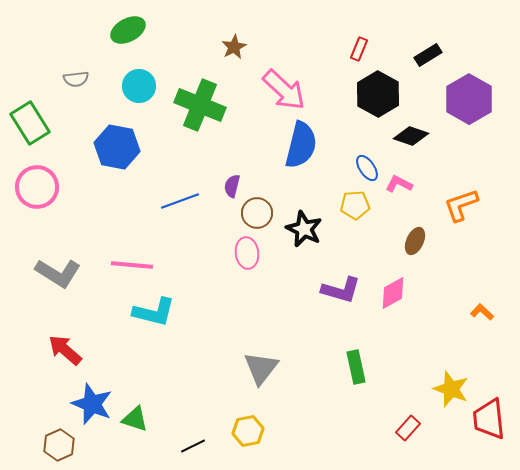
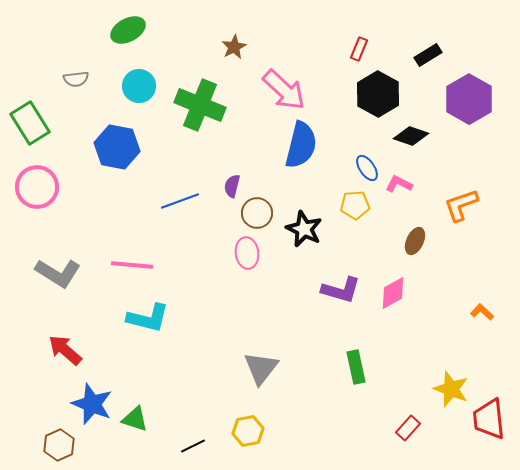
cyan L-shape at (154, 312): moved 6 px left, 6 px down
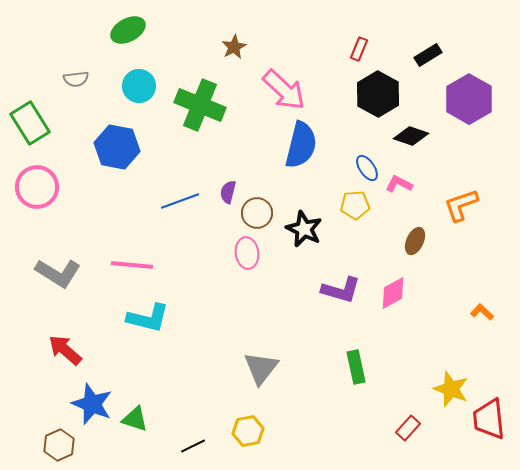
purple semicircle at (232, 186): moved 4 px left, 6 px down
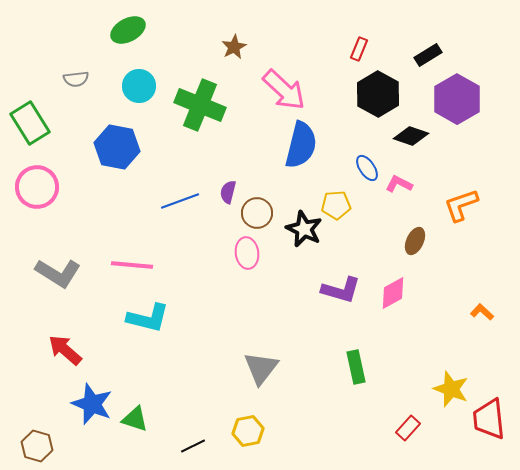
purple hexagon at (469, 99): moved 12 px left
yellow pentagon at (355, 205): moved 19 px left
brown hexagon at (59, 445): moved 22 px left, 1 px down; rotated 20 degrees counterclockwise
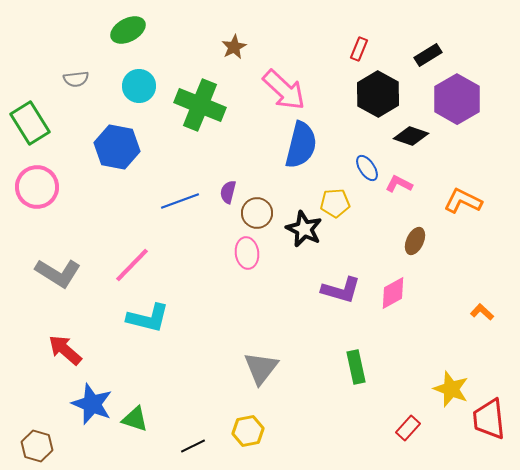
yellow pentagon at (336, 205): moved 1 px left, 2 px up
orange L-shape at (461, 205): moved 2 px right, 4 px up; rotated 45 degrees clockwise
pink line at (132, 265): rotated 51 degrees counterclockwise
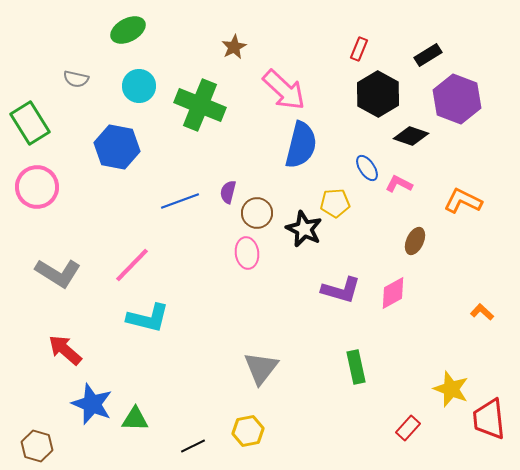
gray semicircle at (76, 79): rotated 20 degrees clockwise
purple hexagon at (457, 99): rotated 9 degrees counterclockwise
green triangle at (135, 419): rotated 16 degrees counterclockwise
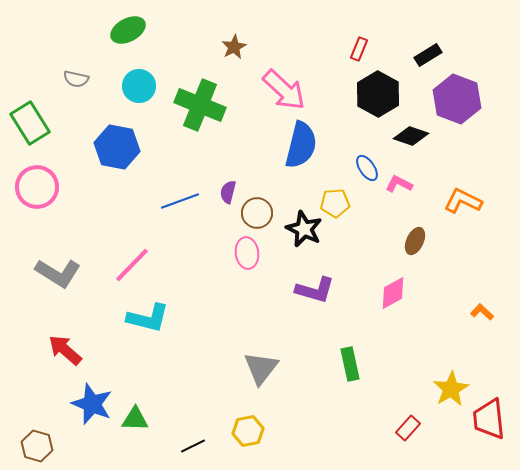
purple L-shape at (341, 290): moved 26 px left
green rectangle at (356, 367): moved 6 px left, 3 px up
yellow star at (451, 389): rotated 21 degrees clockwise
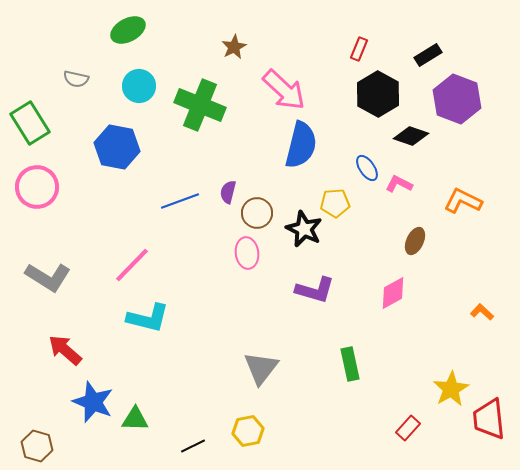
gray L-shape at (58, 273): moved 10 px left, 4 px down
blue star at (92, 404): moved 1 px right, 2 px up
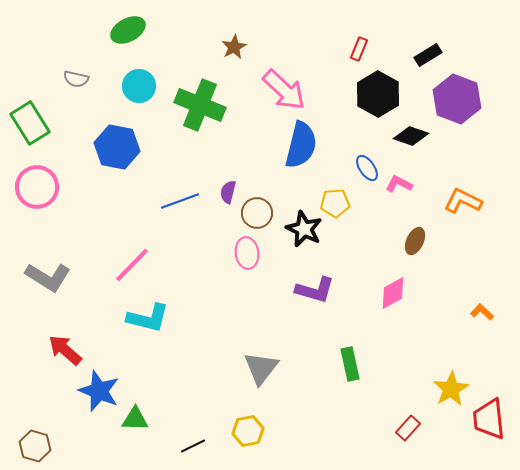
blue star at (93, 402): moved 6 px right, 11 px up
brown hexagon at (37, 446): moved 2 px left
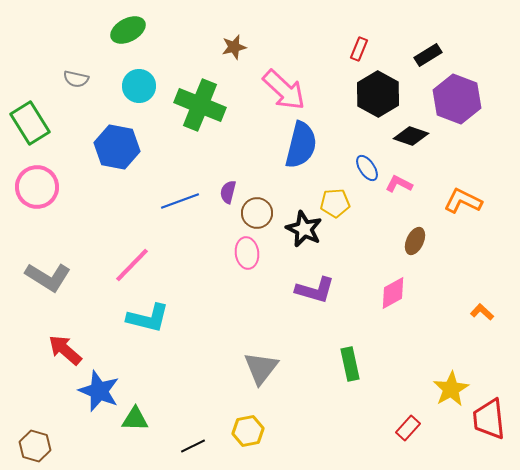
brown star at (234, 47): rotated 15 degrees clockwise
